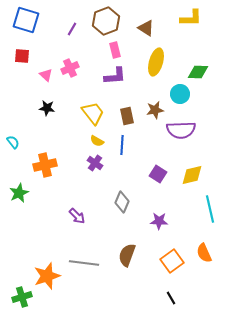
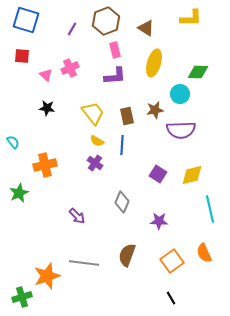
yellow ellipse: moved 2 px left, 1 px down
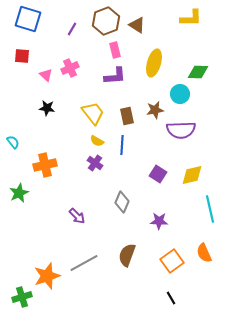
blue square: moved 2 px right, 1 px up
brown triangle: moved 9 px left, 3 px up
gray line: rotated 36 degrees counterclockwise
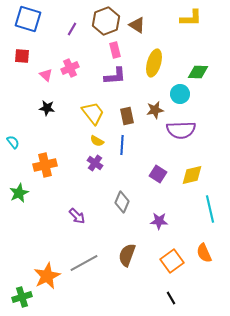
orange star: rotated 8 degrees counterclockwise
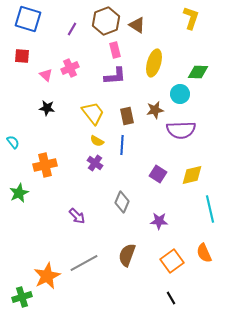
yellow L-shape: rotated 70 degrees counterclockwise
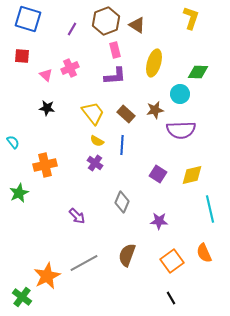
brown rectangle: moved 1 px left, 2 px up; rotated 36 degrees counterclockwise
green cross: rotated 36 degrees counterclockwise
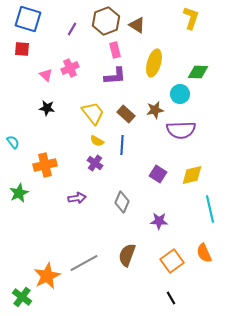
red square: moved 7 px up
purple arrow: moved 18 px up; rotated 54 degrees counterclockwise
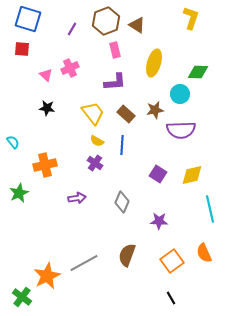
purple L-shape: moved 6 px down
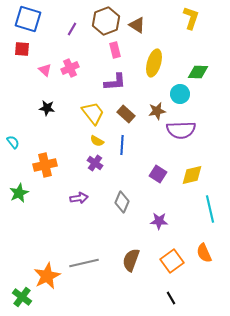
pink triangle: moved 1 px left, 5 px up
brown star: moved 2 px right, 1 px down
purple arrow: moved 2 px right
brown semicircle: moved 4 px right, 5 px down
gray line: rotated 16 degrees clockwise
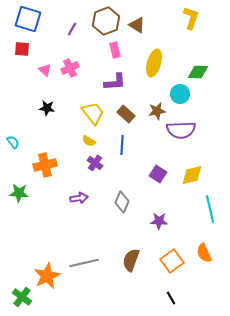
yellow semicircle: moved 8 px left
green star: rotated 30 degrees clockwise
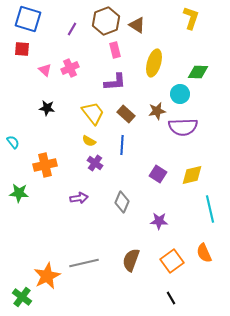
purple semicircle: moved 2 px right, 3 px up
